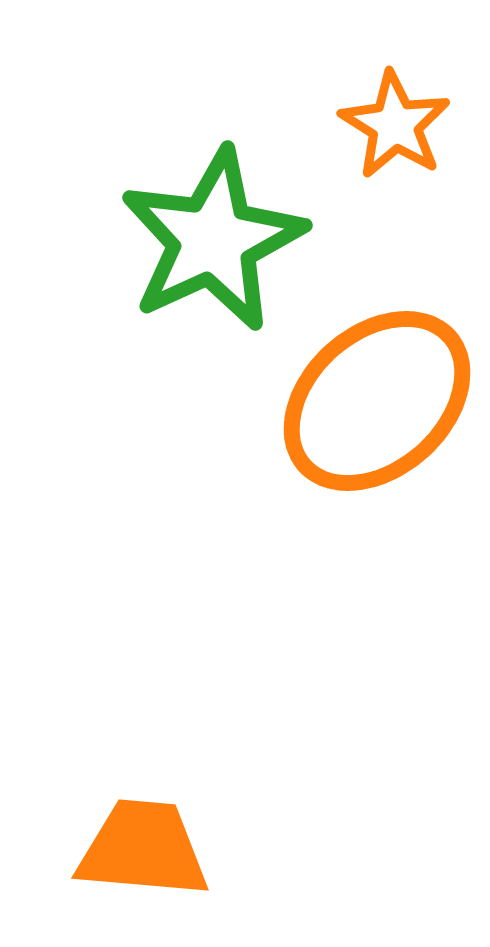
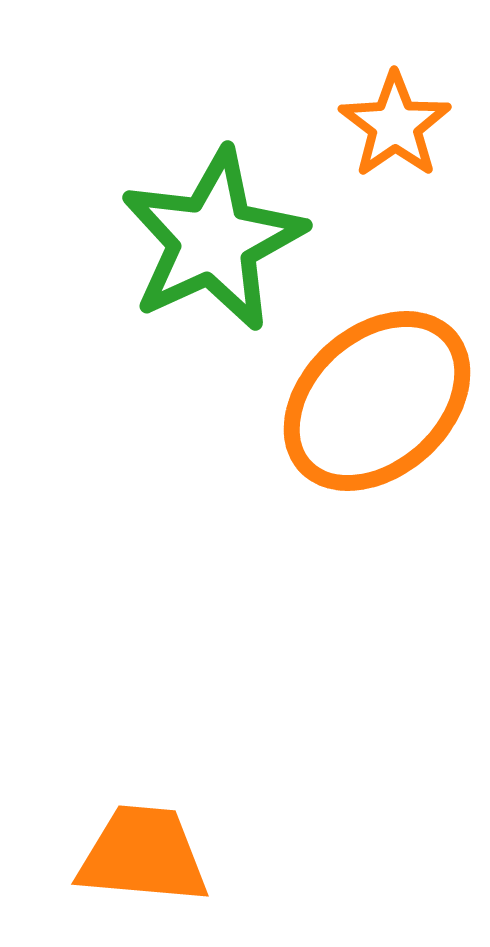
orange star: rotated 5 degrees clockwise
orange trapezoid: moved 6 px down
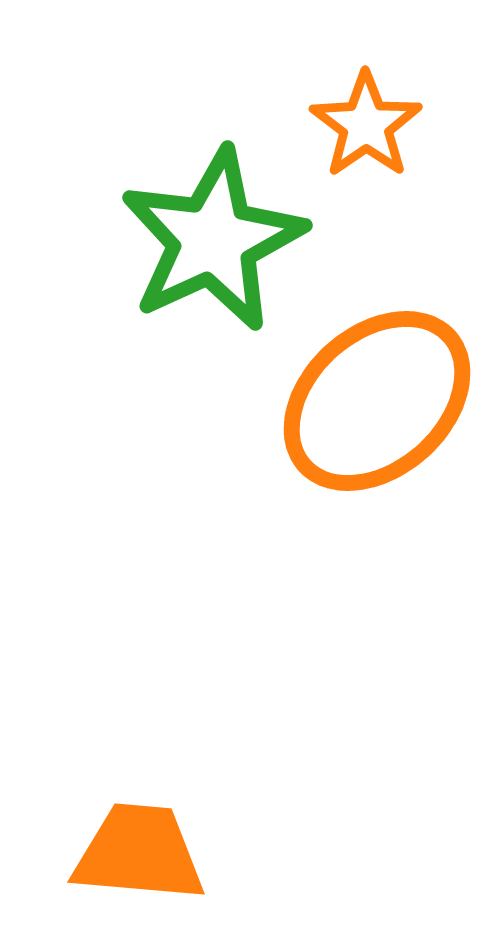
orange star: moved 29 px left
orange trapezoid: moved 4 px left, 2 px up
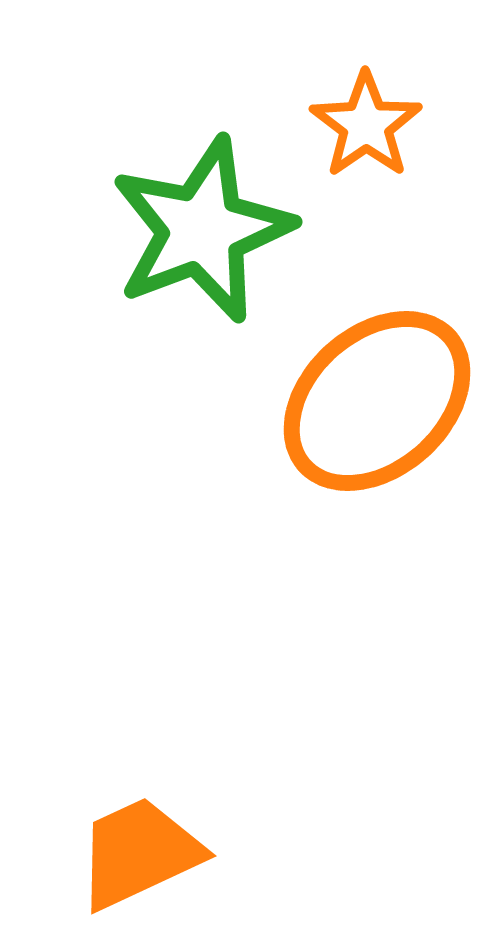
green star: moved 11 px left, 10 px up; rotated 4 degrees clockwise
orange trapezoid: rotated 30 degrees counterclockwise
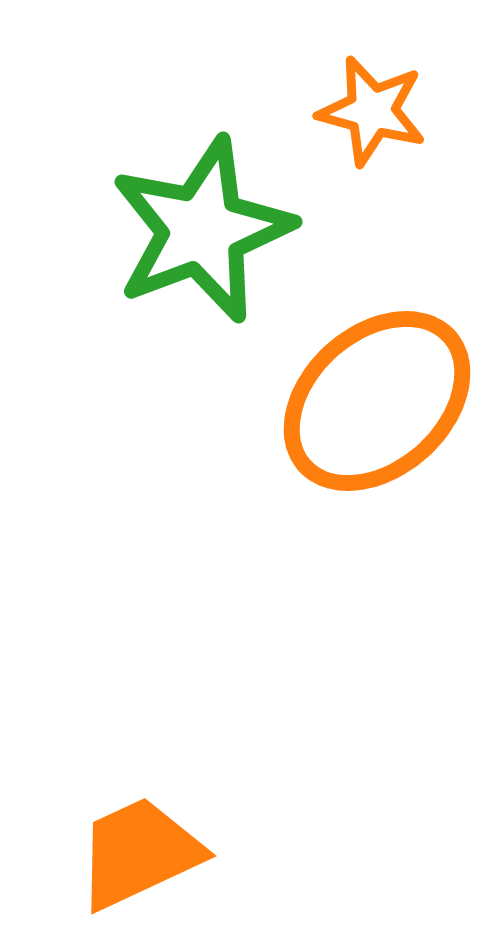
orange star: moved 6 px right, 14 px up; rotated 22 degrees counterclockwise
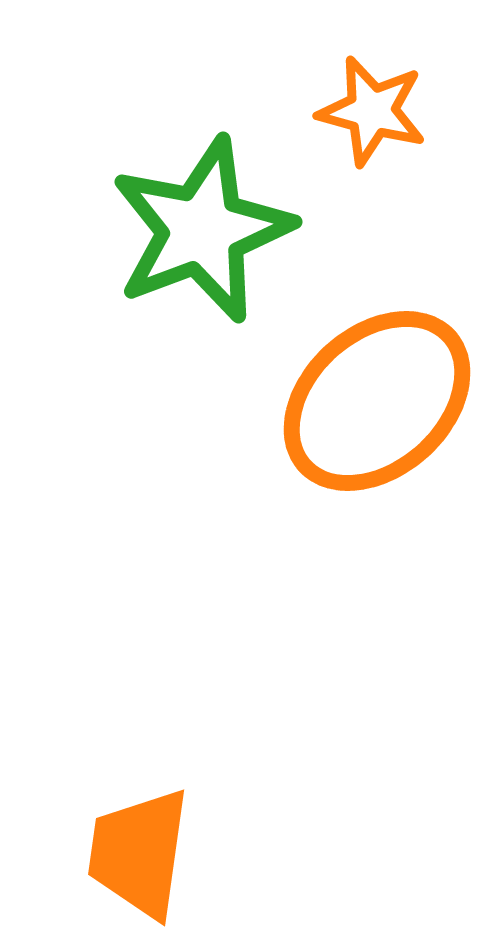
orange trapezoid: rotated 57 degrees counterclockwise
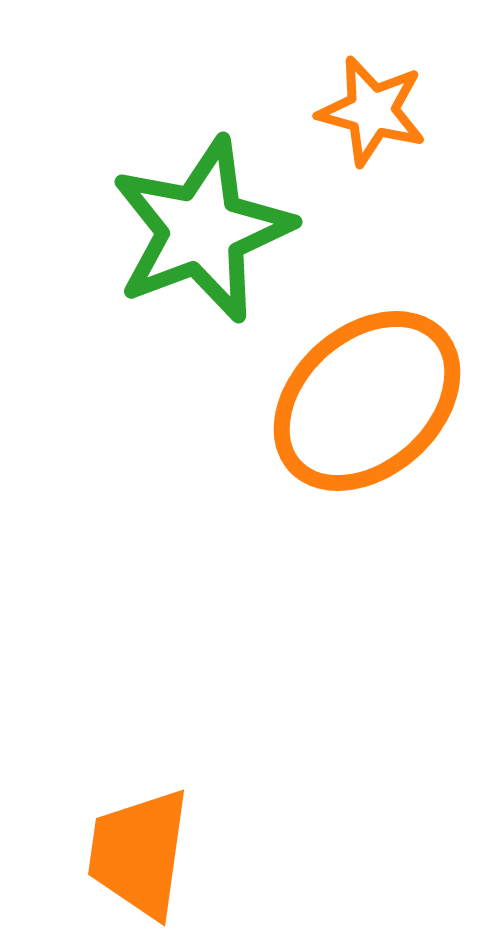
orange ellipse: moved 10 px left
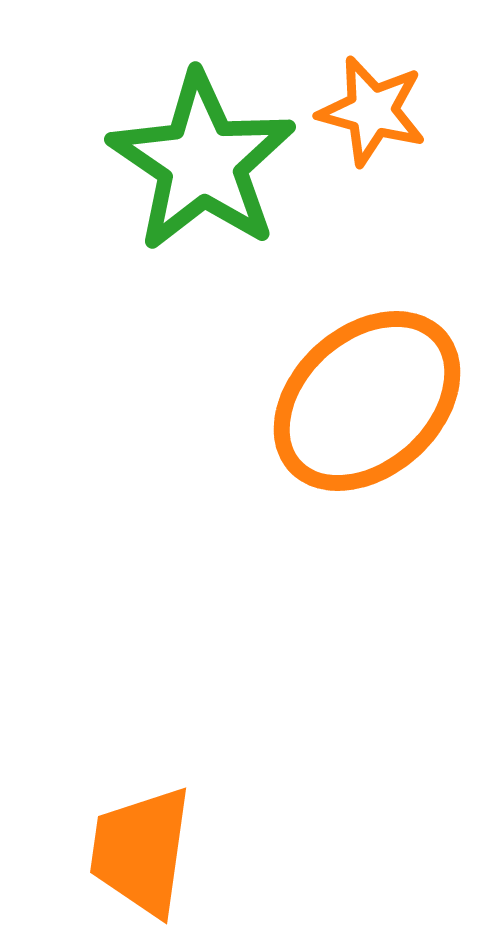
green star: moved 68 px up; rotated 17 degrees counterclockwise
orange trapezoid: moved 2 px right, 2 px up
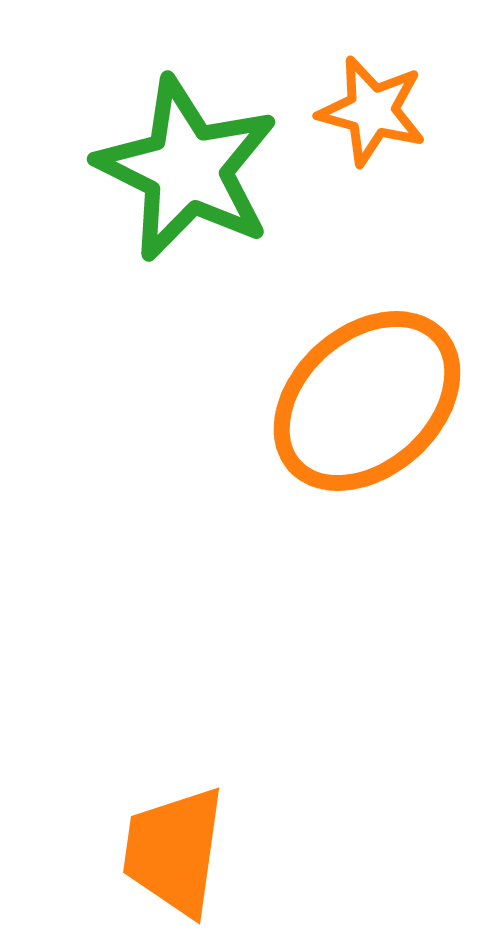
green star: moved 15 px left, 7 px down; rotated 8 degrees counterclockwise
orange trapezoid: moved 33 px right
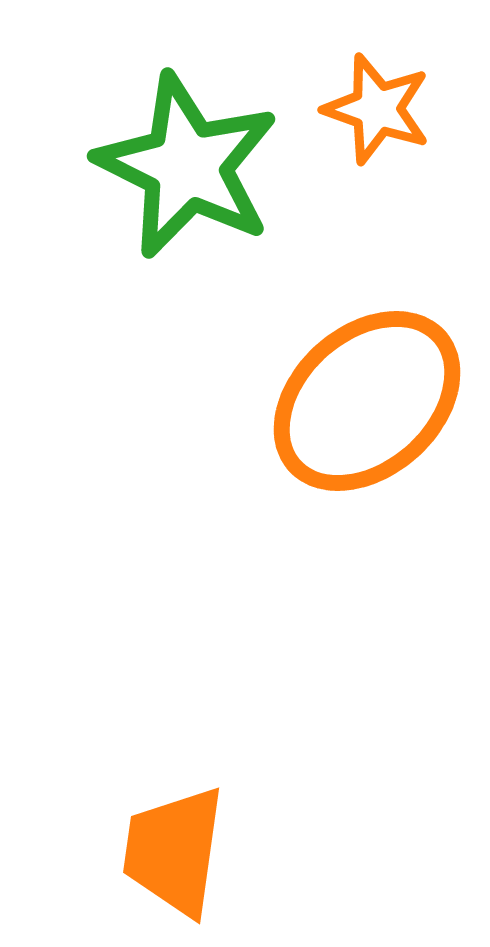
orange star: moved 5 px right, 2 px up; rotated 4 degrees clockwise
green star: moved 3 px up
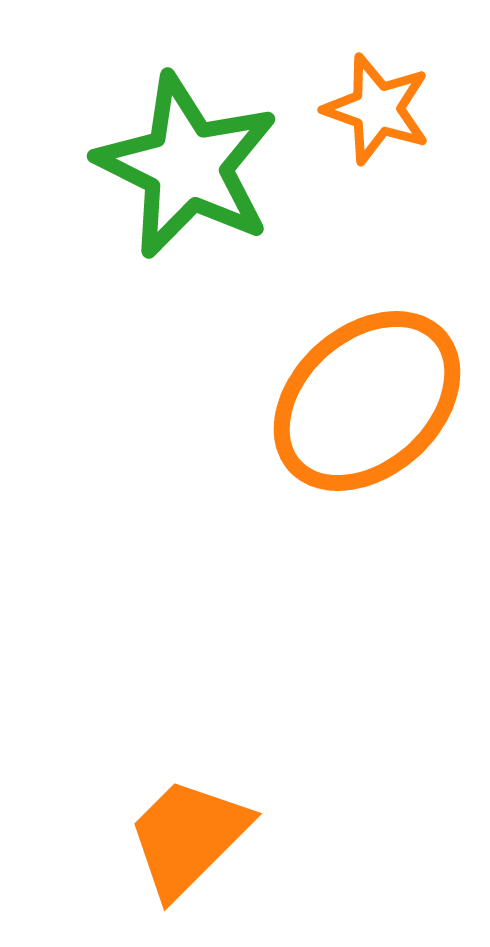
orange trapezoid: moved 14 px right, 14 px up; rotated 37 degrees clockwise
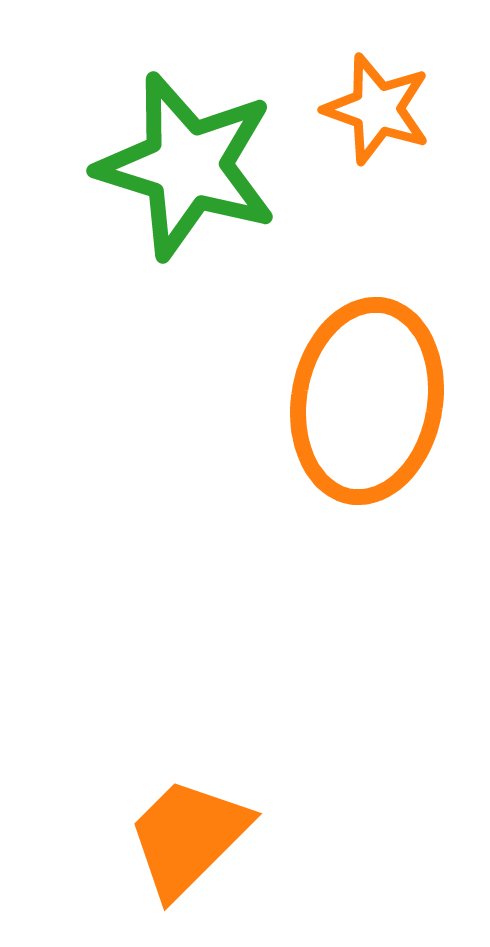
green star: rotated 9 degrees counterclockwise
orange ellipse: rotated 38 degrees counterclockwise
